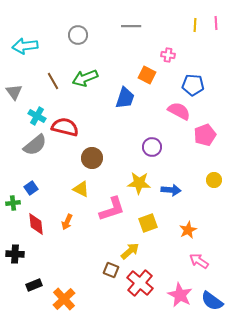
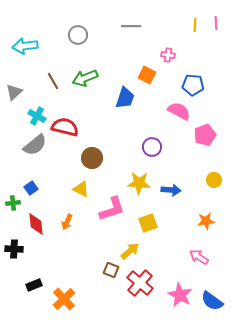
gray triangle: rotated 24 degrees clockwise
orange star: moved 18 px right, 9 px up; rotated 18 degrees clockwise
black cross: moved 1 px left, 5 px up
pink arrow: moved 4 px up
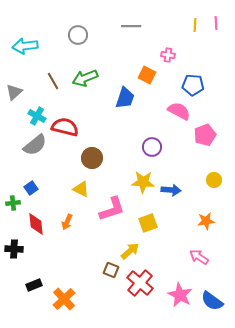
yellow star: moved 4 px right, 1 px up
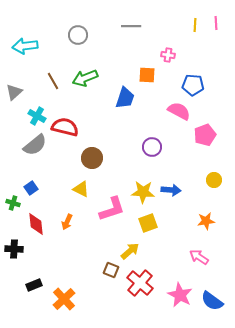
orange square: rotated 24 degrees counterclockwise
yellow star: moved 10 px down
green cross: rotated 24 degrees clockwise
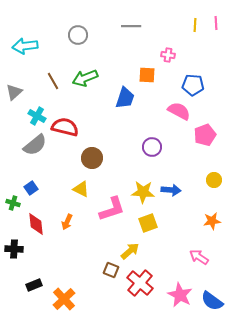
orange star: moved 6 px right
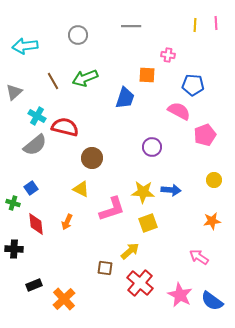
brown square: moved 6 px left, 2 px up; rotated 14 degrees counterclockwise
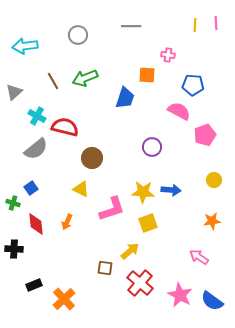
gray semicircle: moved 1 px right, 4 px down
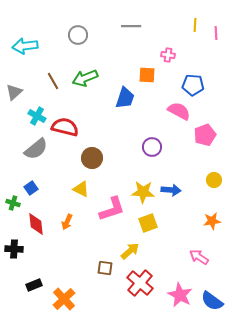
pink line: moved 10 px down
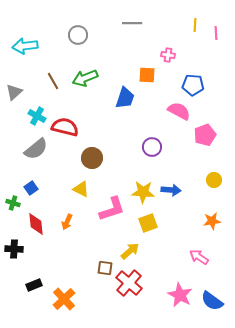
gray line: moved 1 px right, 3 px up
red cross: moved 11 px left
